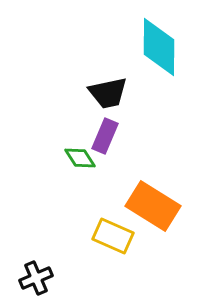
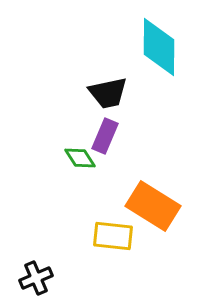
yellow rectangle: rotated 18 degrees counterclockwise
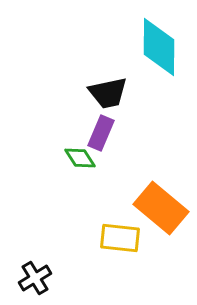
purple rectangle: moved 4 px left, 3 px up
orange rectangle: moved 8 px right, 2 px down; rotated 8 degrees clockwise
yellow rectangle: moved 7 px right, 2 px down
black cross: moved 1 px left; rotated 8 degrees counterclockwise
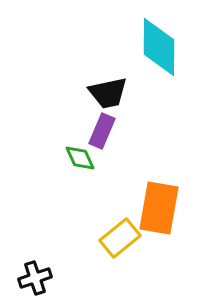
purple rectangle: moved 1 px right, 2 px up
green diamond: rotated 8 degrees clockwise
orange rectangle: moved 2 px left; rotated 60 degrees clockwise
yellow rectangle: rotated 45 degrees counterclockwise
black cross: rotated 12 degrees clockwise
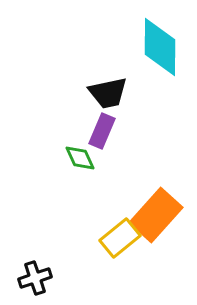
cyan diamond: moved 1 px right
orange rectangle: moved 3 px left, 7 px down; rotated 32 degrees clockwise
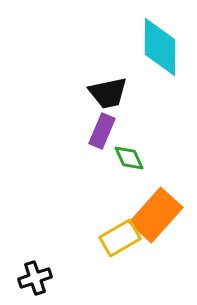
green diamond: moved 49 px right
yellow rectangle: rotated 9 degrees clockwise
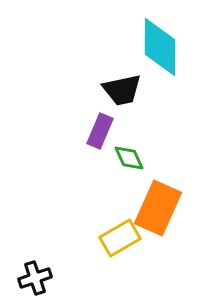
black trapezoid: moved 14 px right, 3 px up
purple rectangle: moved 2 px left
orange rectangle: moved 2 px right, 7 px up; rotated 18 degrees counterclockwise
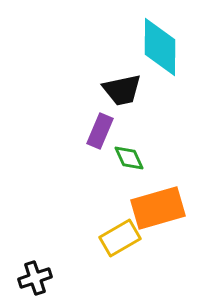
orange rectangle: rotated 50 degrees clockwise
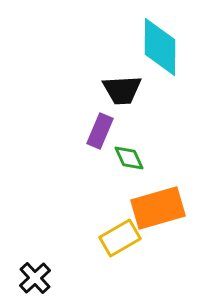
black trapezoid: rotated 9 degrees clockwise
black cross: rotated 24 degrees counterclockwise
